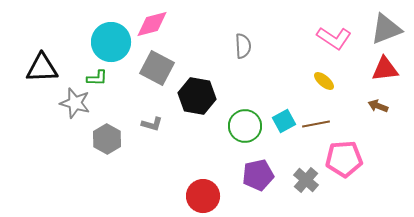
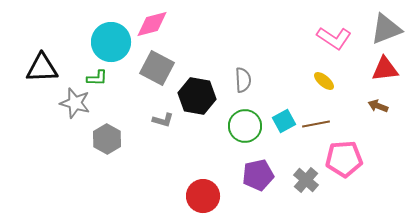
gray semicircle: moved 34 px down
gray L-shape: moved 11 px right, 4 px up
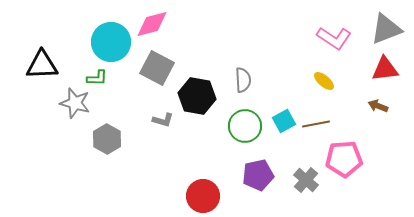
black triangle: moved 3 px up
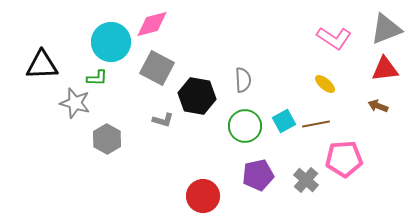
yellow ellipse: moved 1 px right, 3 px down
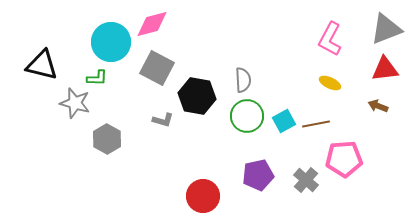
pink L-shape: moved 4 px left, 1 px down; rotated 84 degrees clockwise
black triangle: rotated 16 degrees clockwise
yellow ellipse: moved 5 px right, 1 px up; rotated 15 degrees counterclockwise
green circle: moved 2 px right, 10 px up
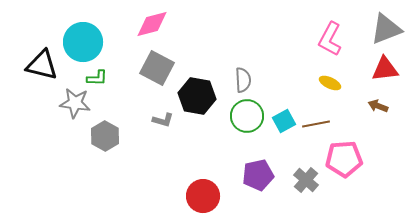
cyan circle: moved 28 px left
gray star: rotated 8 degrees counterclockwise
gray hexagon: moved 2 px left, 3 px up
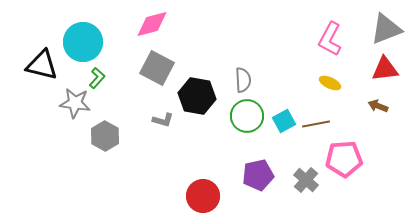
green L-shape: rotated 50 degrees counterclockwise
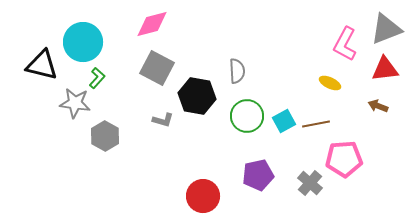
pink L-shape: moved 15 px right, 5 px down
gray semicircle: moved 6 px left, 9 px up
gray cross: moved 4 px right, 3 px down
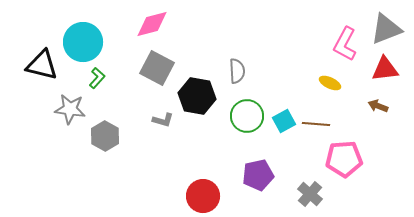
gray star: moved 5 px left, 6 px down
brown line: rotated 16 degrees clockwise
gray cross: moved 11 px down
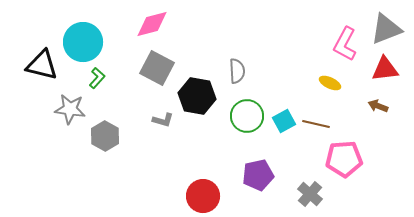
brown line: rotated 8 degrees clockwise
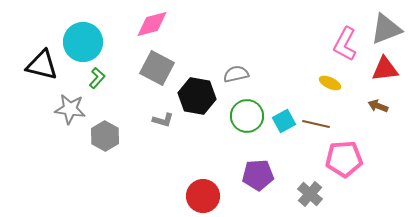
gray semicircle: moved 1 px left, 3 px down; rotated 100 degrees counterclockwise
purple pentagon: rotated 8 degrees clockwise
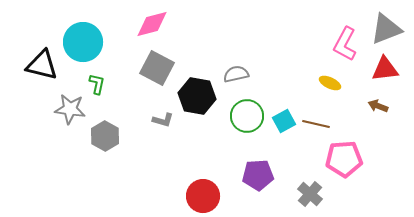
green L-shape: moved 6 px down; rotated 30 degrees counterclockwise
